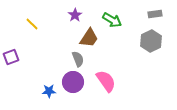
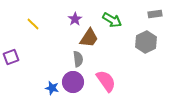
purple star: moved 4 px down
yellow line: moved 1 px right
gray hexagon: moved 5 px left, 1 px down
gray semicircle: rotated 14 degrees clockwise
blue star: moved 3 px right, 3 px up; rotated 16 degrees clockwise
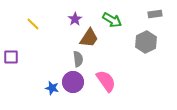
purple square: rotated 21 degrees clockwise
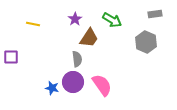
yellow line: rotated 32 degrees counterclockwise
gray hexagon: rotated 10 degrees counterclockwise
gray semicircle: moved 1 px left
pink semicircle: moved 4 px left, 4 px down
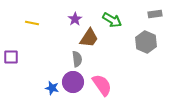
yellow line: moved 1 px left, 1 px up
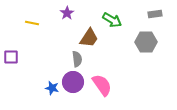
purple star: moved 8 px left, 6 px up
gray hexagon: rotated 25 degrees counterclockwise
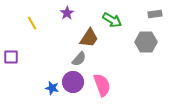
yellow line: rotated 48 degrees clockwise
gray semicircle: moved 2 px right; rotated 49 degrees clockwise
pink semicircle: rotated 15 degrees clockwise
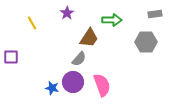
green arrow: rotated 30 degrees counterclockwise
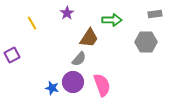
purple square: moved 1 px right, 2 px up; rotated 28 degrees counterclockwise
